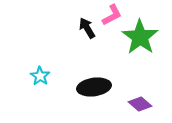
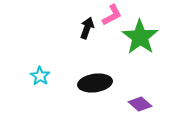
black arrow: rotated 50 degrees clockwise
black ellipse: moved 1 px right, 4 px up
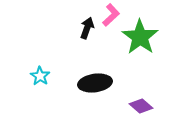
pink L-shape: moved 1 px left; rotated 15 degrees counterclockwise
purple diamond: moved 1 px right, 2 px down
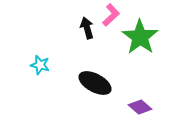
black arrow: rotated 35 degrees counterclockwise
cyan star: moved 11 px up; rotated 18 degrees counterclockwise
black ellipse: rotated 36 degrees clockwise
purple diamond: moved 1 px left, 1 px down
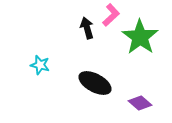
purple diamond: moved 4 px up
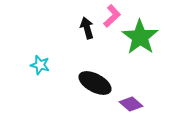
pink L-shape: moved 1 px right, 1 px down
purple diamond: moved 9 px left, 1 px down
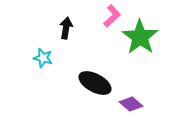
black arrow: moved 21 px left; rotated 25 degrees clockwise
cyan star: moved 3 px right, 7 px up
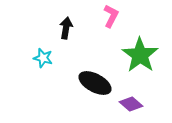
pink L-shape: moved 1 px left; rotated 20 degrees counterclockwise
green star: moved 18 px down
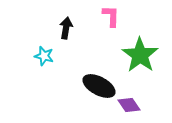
pink L-shape: rotated 25 degrees counterclockwise
cyan star: moved 1 px right, 2 px up
black ellipse: moved 4 px right, 3 px down
purple diamond: moved 2 px left, 1 px down; rotated 15 degrees clockwise
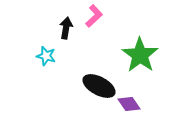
pink L-shape: moved 17 px left; rotated 45 degrees clockwise
cyan star: moved 2 px right
purple diamond: moved 1 px up
